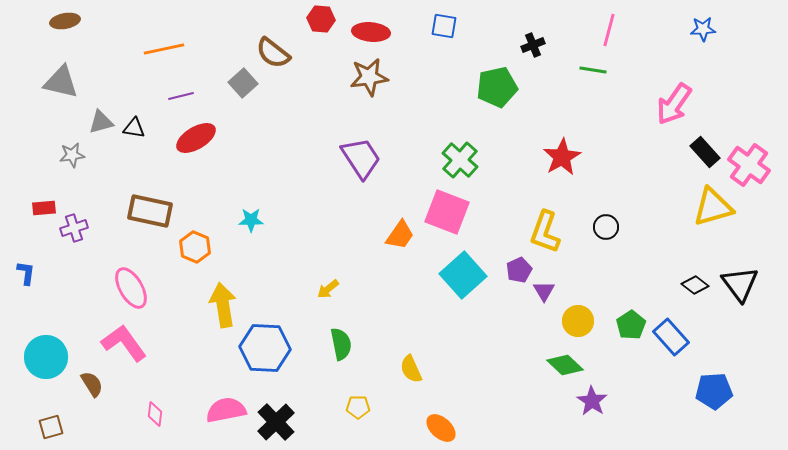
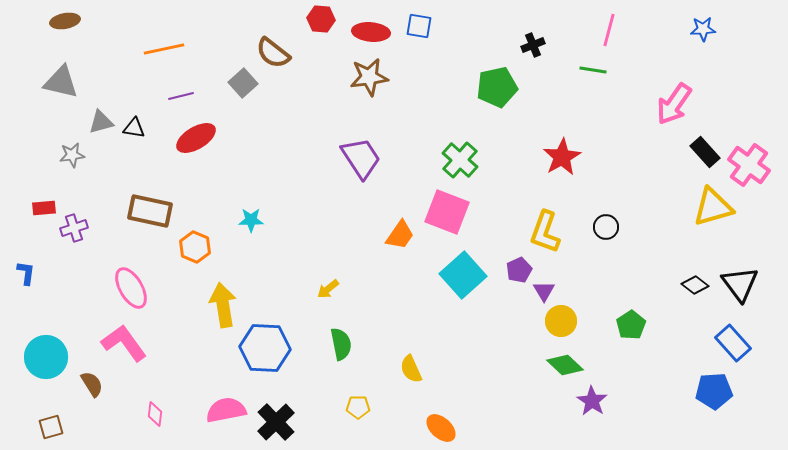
blue square at (444, 26): moved 25 px left
yellow circle at (578, 321): moved 17 px left
blue rectangle at (671, 337): moved 62 px right, 6 px down
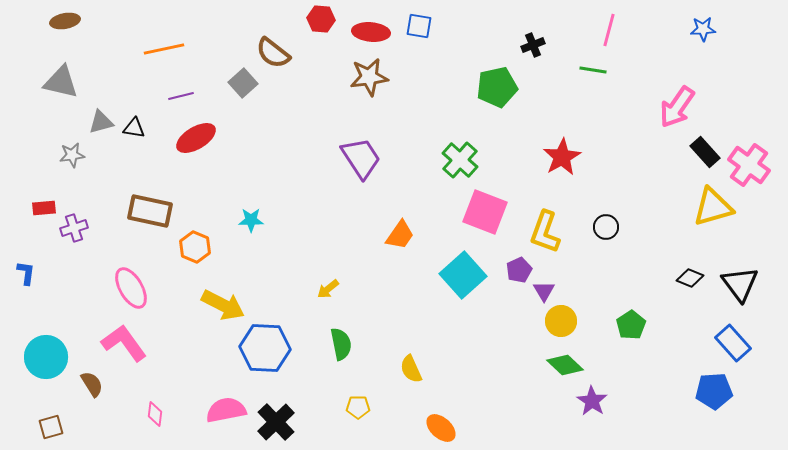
pink arrow at (674, 104): moved 3 px right, 3 px down
pink square at (447, 212): moved 38 px right
black diamond at (695, 285): moved 5 px left, 7 px up; rotated 16 degrees counterclockwise
yellow arrow at (223, 305): rotated 126 degrees clockwise
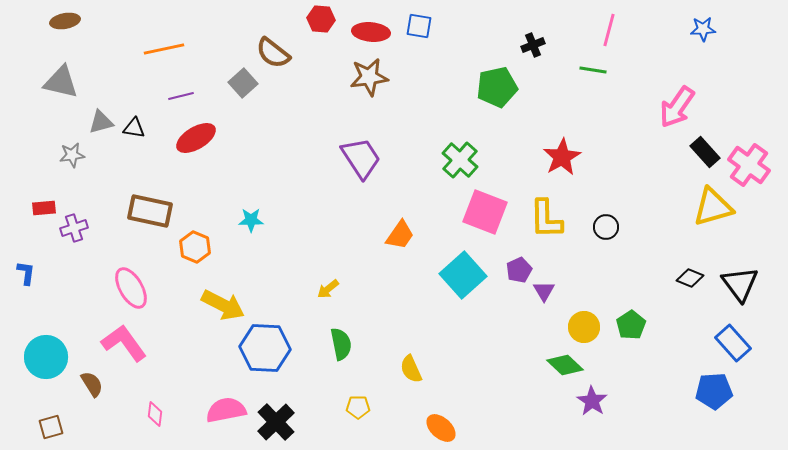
yellow L-shape at (545, 232): moved 1 px right, 13 px up; rotated 21 degrees counterclockwise
yellow circle at (561, 321): moved 23 px right, 6 px down
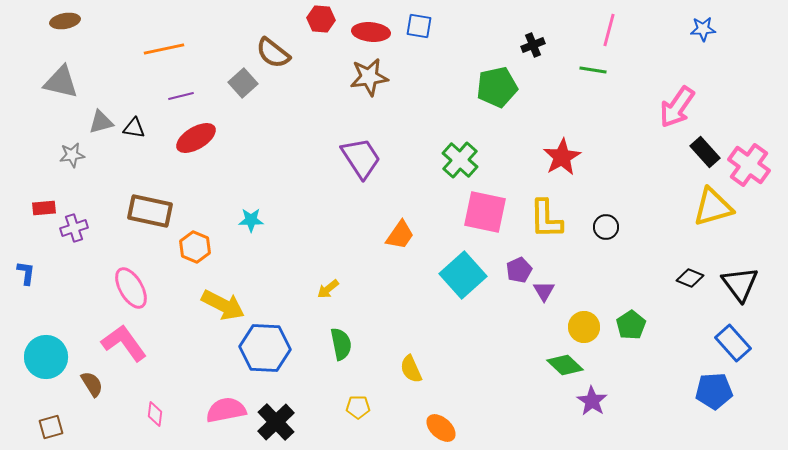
pink square at (485, 212): rotated 9 degrees counterclockwise
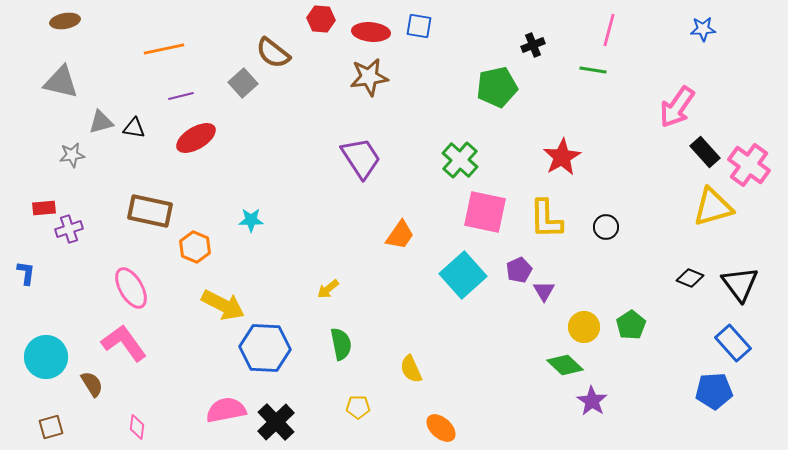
purple cross at (74, 228): moved 5 px left, 1 px down
pink diamond at (155, 414): moved 18 px left, 13 px down
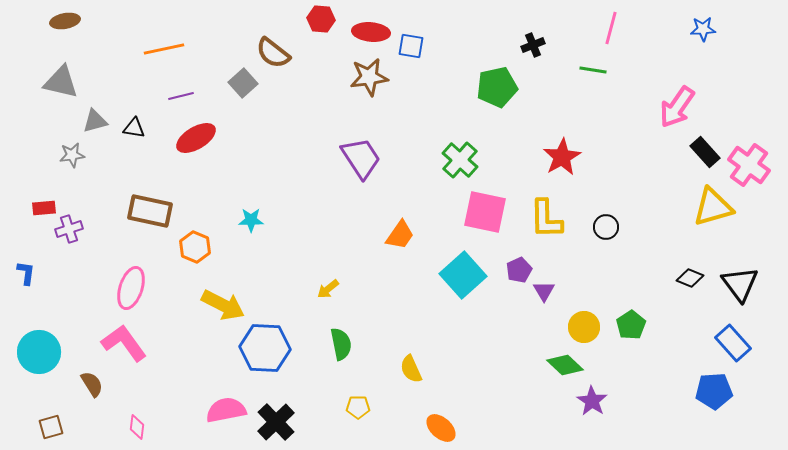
blue square at (419, 26): moved 8 px left, 20 px down
pink line at (609, 30): moved 2 px right, 2 px up
gray triangle at (101, 122): moved 6 px left, 1 px up
pink ellipse at (131, 288): rotated 48 degrees clockwise
cyan circle at (46, 357): moved 7 px left, 5 px up
